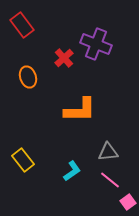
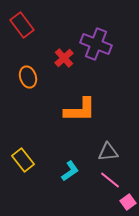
cyan L-shape: moved 2 px left
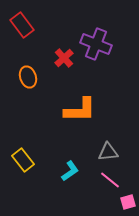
pink square: rotated 21 degrees clockwise
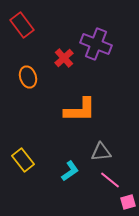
gray triangle: moved 7 px left
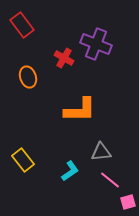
red cross: rotated 18 degrees counterclockwise
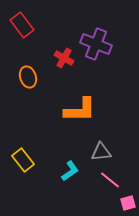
pink square: moved 1 px down
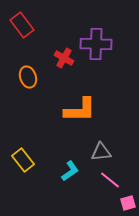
purple cross: rotated 20 degrees counterclockwise
